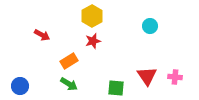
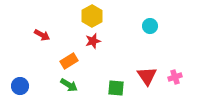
pink cross: rotated 24 degrees counterclockwise
green arrow: moved 1 px down
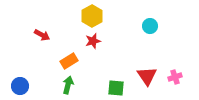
green arrow: moved 1 px left; rotated 108 degrees counterclockwise
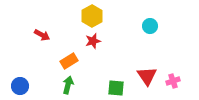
pink cross: moved 2 px left, 4 px down
